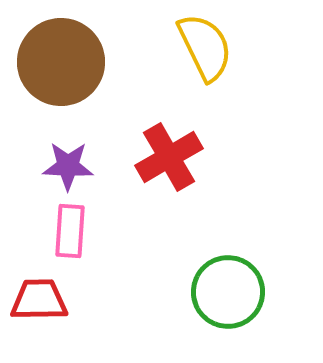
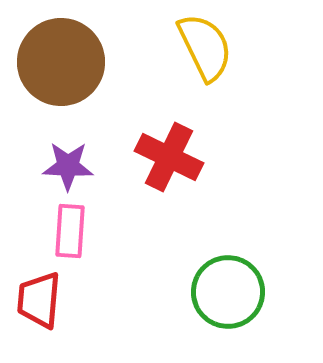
red cross: rotated 34 degrees counterclockwise
red trapezoid: rotated 84 degrees counterclockwise
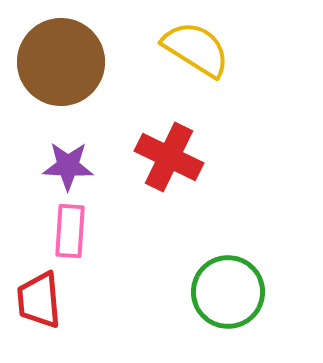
yellow semicircle: moved 9 px left, 2 px down; rotated 32 degrees counterclockwise
red trapezoid: rotated 10 degrees counterclockwise
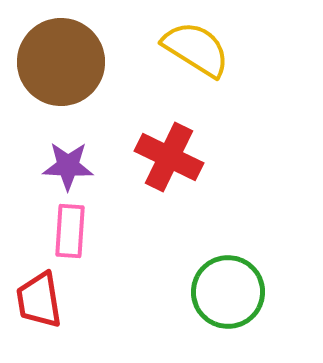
red trapezoid: rotated 4 degrees counterclockwise
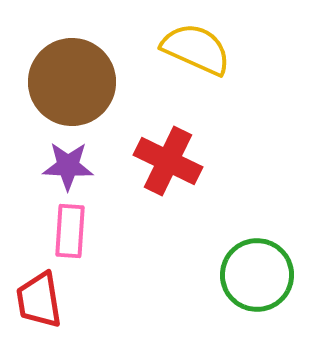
yellow semicircle: rotated 8 degrees counterclockwise
brown circle: moved 11 px right, 20 px down
red cross: moved 1 px left, 4 px down
green circle: moved 29 px right, 17 px up
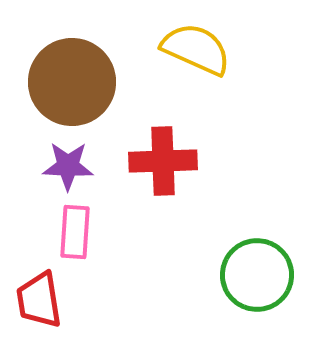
red cross: moved 5 px left; rotated 28 degrees counterclockwise
pink rectangle: moved 5 px right, 1 px down
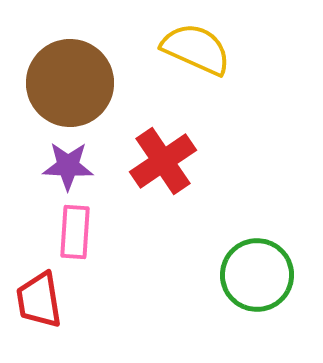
brown circle: moved 2 px left, 1 px down
red cross: rotated 32 degrees counterclockwise
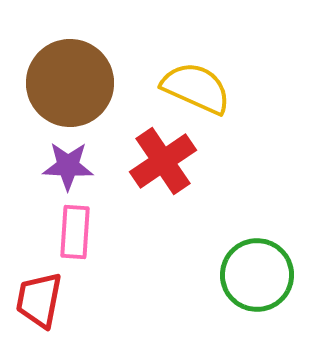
yellow semicircle: moved 39 px down
red trapezoid: rotated 20 degrees clockwise
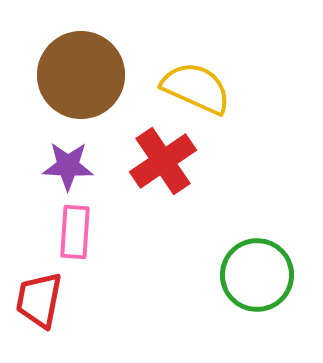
brown circle: moved 11 px right, 8 px up
